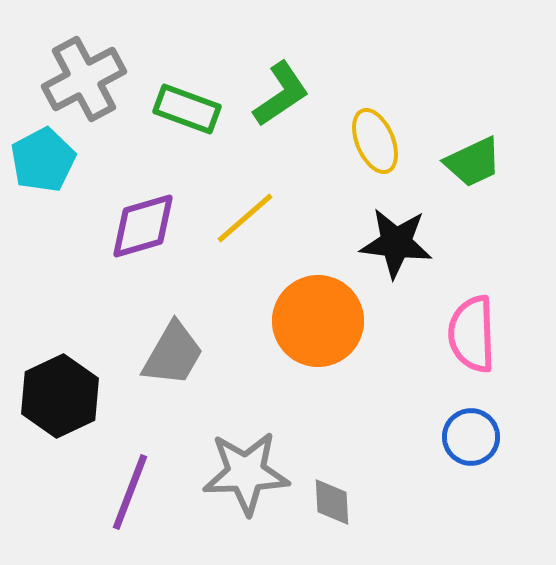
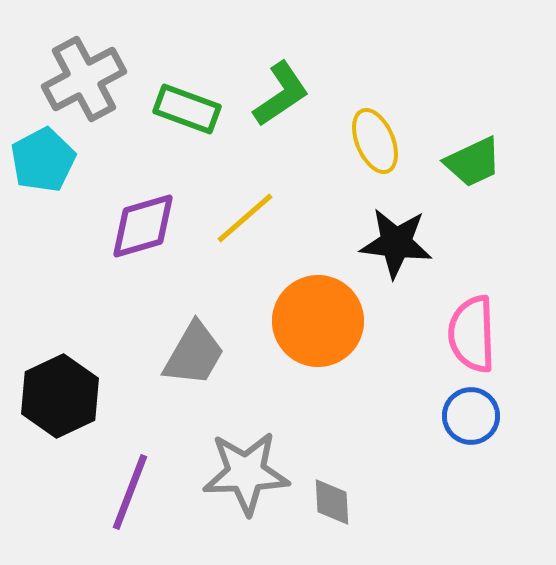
gray trapezoid: moved 21 px right
blue circle: moved 21 px up
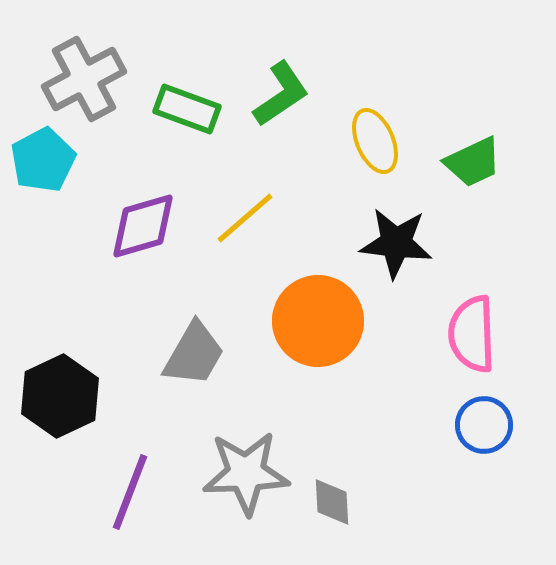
blue circle: moved 13 px right, 9 px down
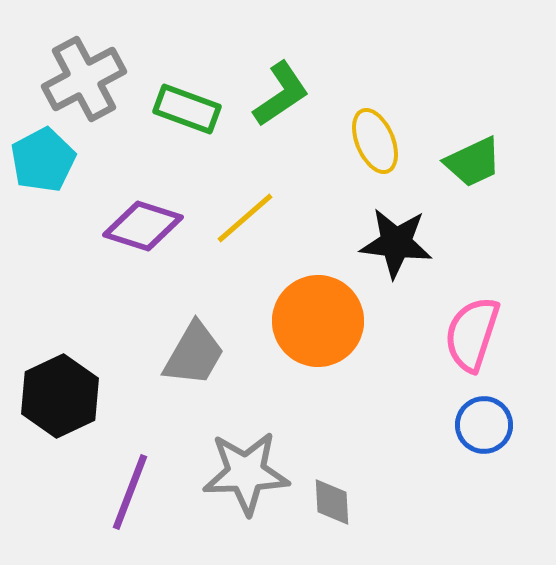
purple diamond: rotated 34 degrees clockwise
pink semicircle: rotated 20 degrees clockwise
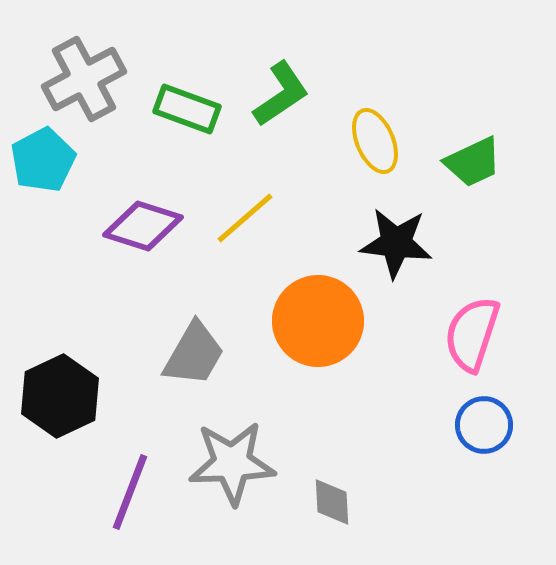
gray star: moved 14 px left, 10 px up
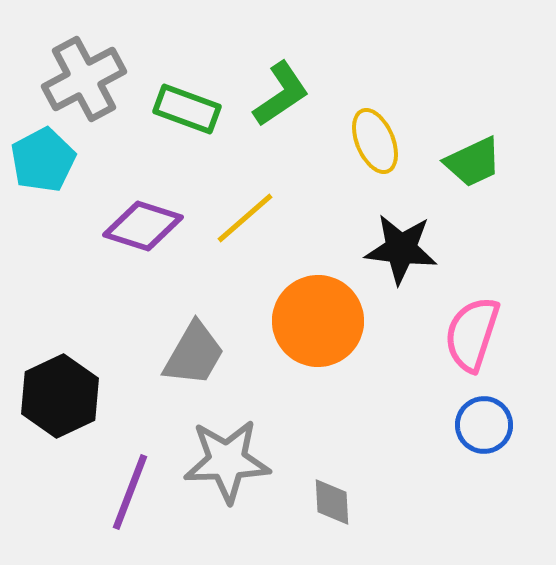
black star: moved 5 px right, 6 px down
gray star: moved 5 px left, 2 px up
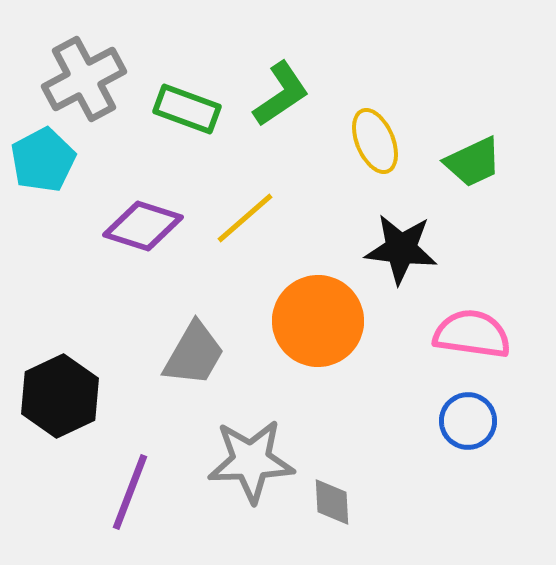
pink semicircle: rotated 80 degrees clockwise
blue circle: moved 16 px left, 4 px up
gray star: moved 24 px right
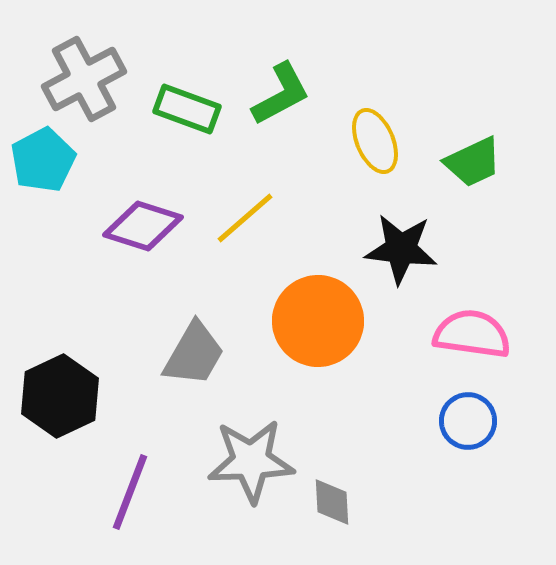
green L-shape: rotated 6 degrees clockwise
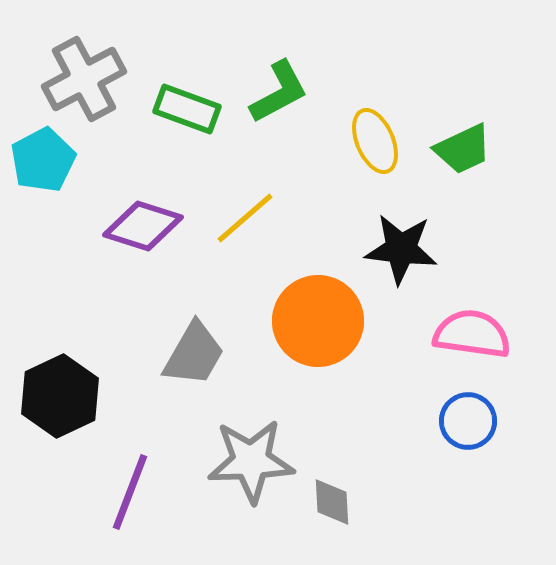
green L-shape: moved 2 px left, 2 px up
green trapezoid: moved 10 px left, 13 px up
